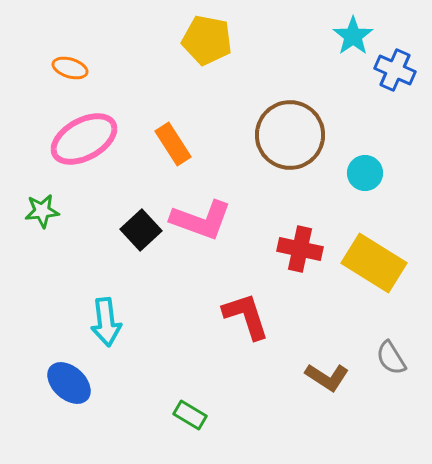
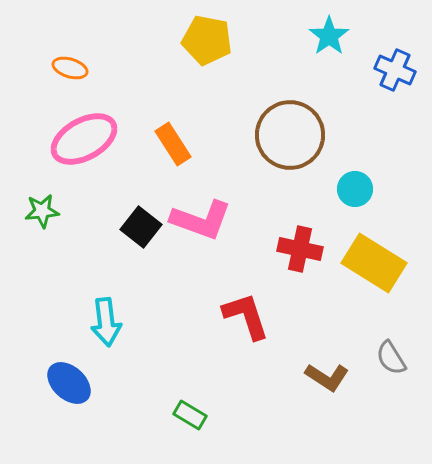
cyan star: moved 24 px left
cyan circle: moved 10 px left, 16 px down
black square: moved 3 px up; rotated 9 degrees counterclockwise
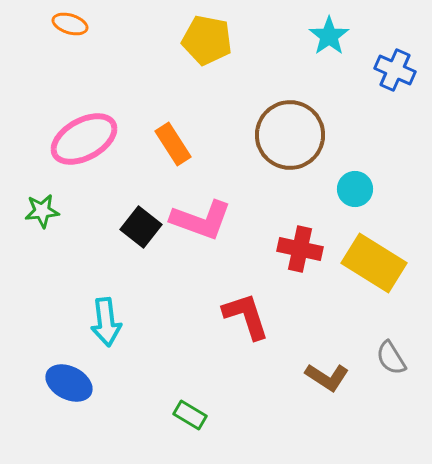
orange ellipse: moved 44 px up
blue ellipse: rotated 15 degrees counterclockwise
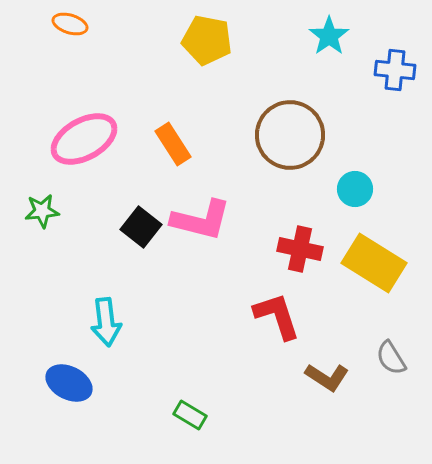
blue cross: rotated 18 degrees counterclockwise
pink L-shape: rotated 6 degrees counterclockwise
red L-shape: moved 31 px right
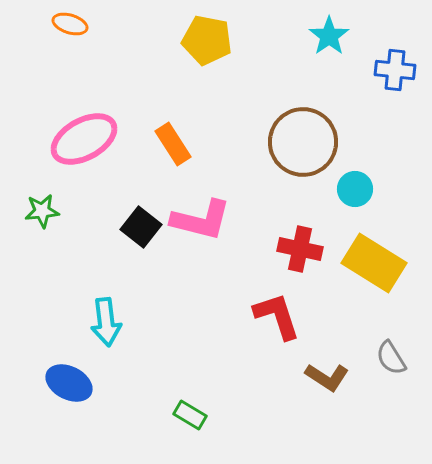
brown circle: moved 13 px right, 7 px down
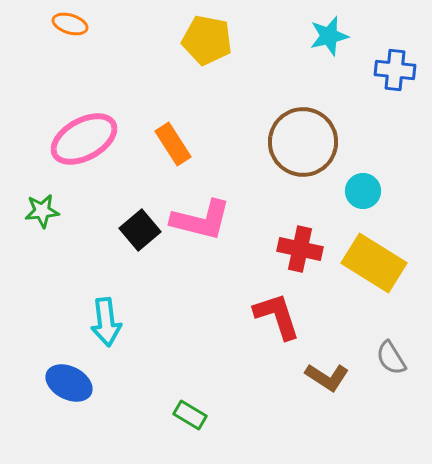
cyan star: rotated 21 degrees clockwise
cyan circle: moved 8 px right, 2 px down
black square: moved 1 px left, 3 px down; rotated 12 degrees clockwise
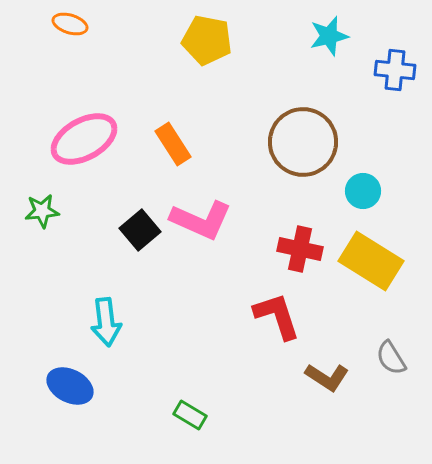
pink L-shape: rotated 10 degrees clockwise
yellow rectangle: moved 3 px left, 2 px up
blue ellipse: moved 1 px right, 3 px down
